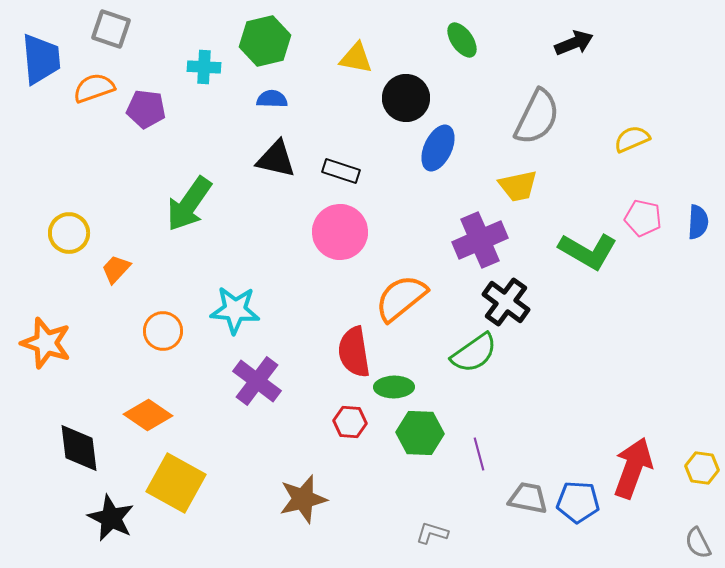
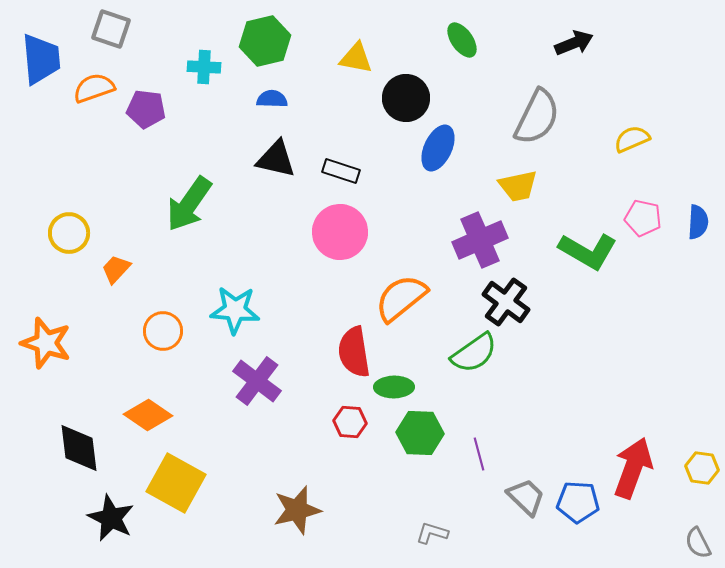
gray trapezoid at (528, 498): moved 2 px left, 1 px up; rotated 33 degrees clockwise
brown star at (303, 499): moved 6 px left, 11 px down
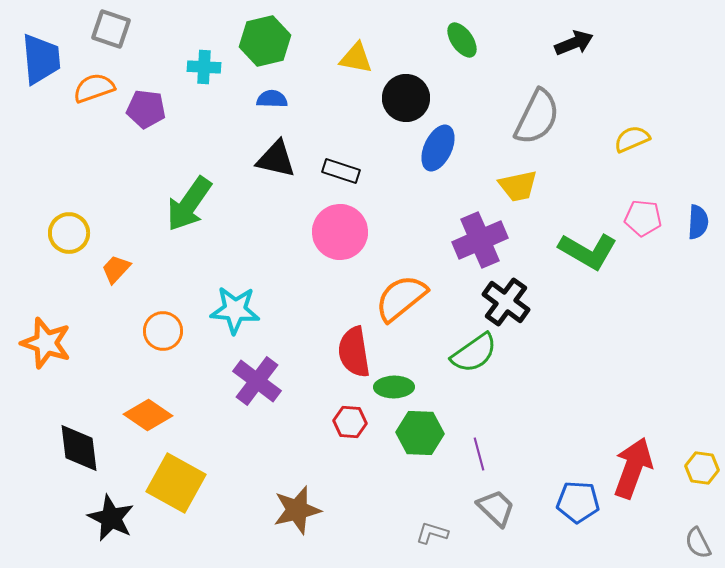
pink pentagon at (643, 218): rotated 6 degrees counterclockwise
gray trapezoid at (526, 497): moved 30 px left, 11 px down
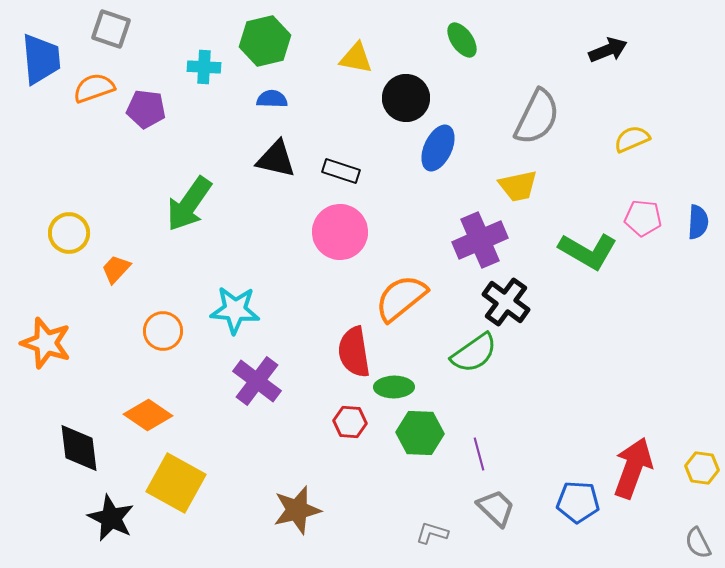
black arrow at (574, 43): moved 34 px right, 7 px down
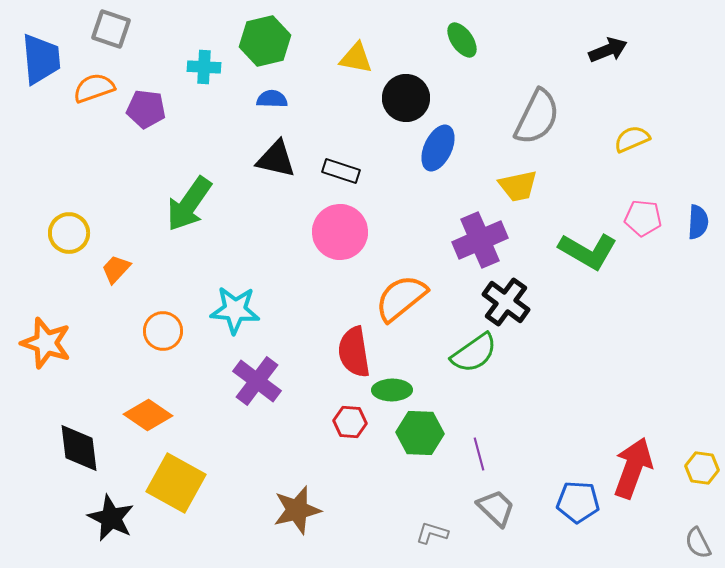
green ellipse at (394, 387): moved 2 px left, 3 px down
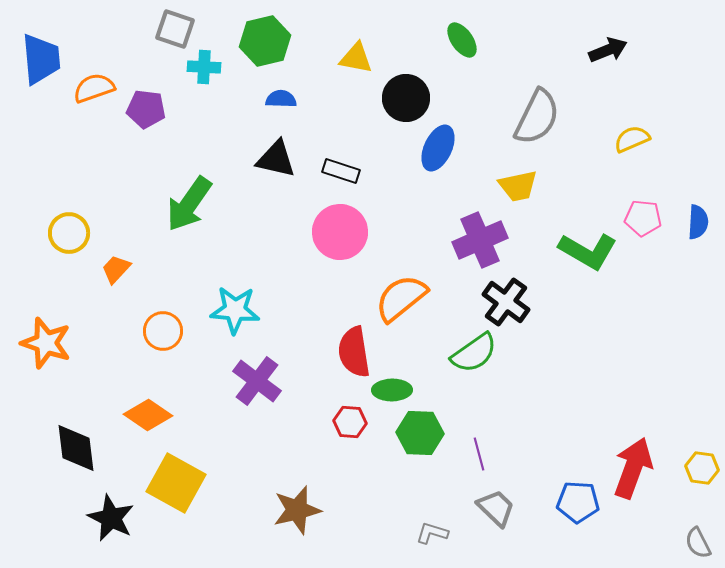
gray square at (111, 29): moved 64 px right
blue semicircle at (272, 99): moved 9 px right
black diamond at (79, 448): moved 3 px left
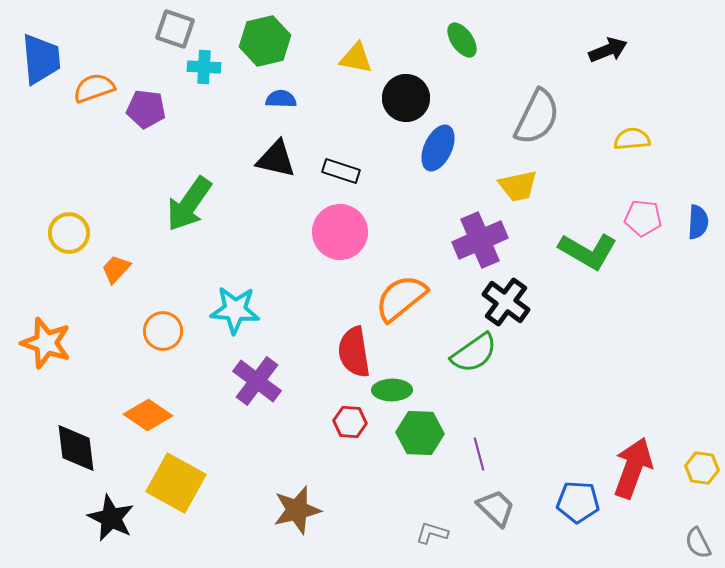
yellow semicircle at (632, 139): rotated 18 degrees clockwise
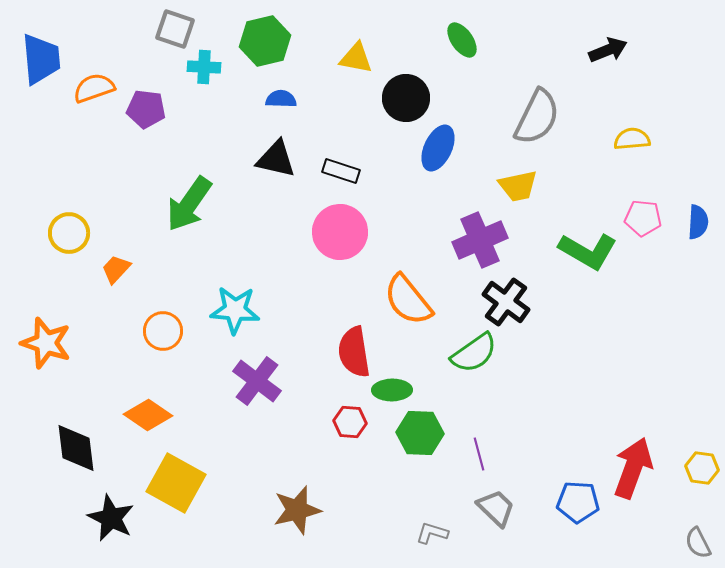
orange semicircle at (401, 298): moved 7 px right, 2 px down; rotated 90 degrees counterclockwise
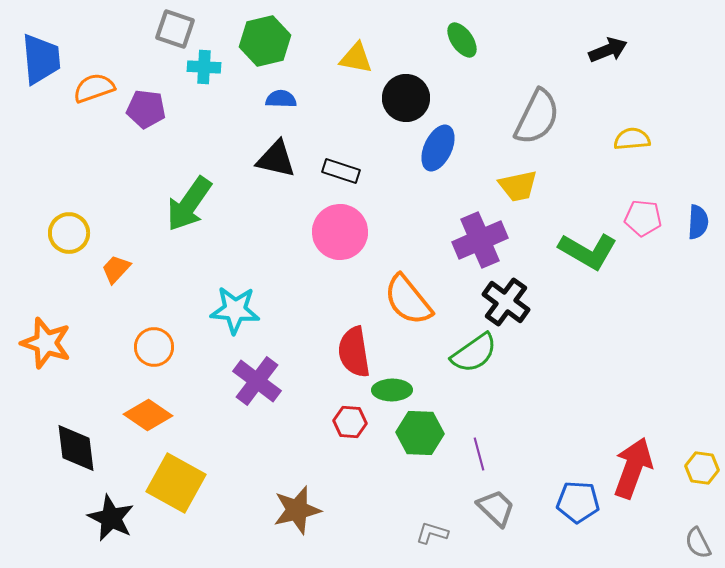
orange circle at (163, 331): moved 9 px left, 16 px down
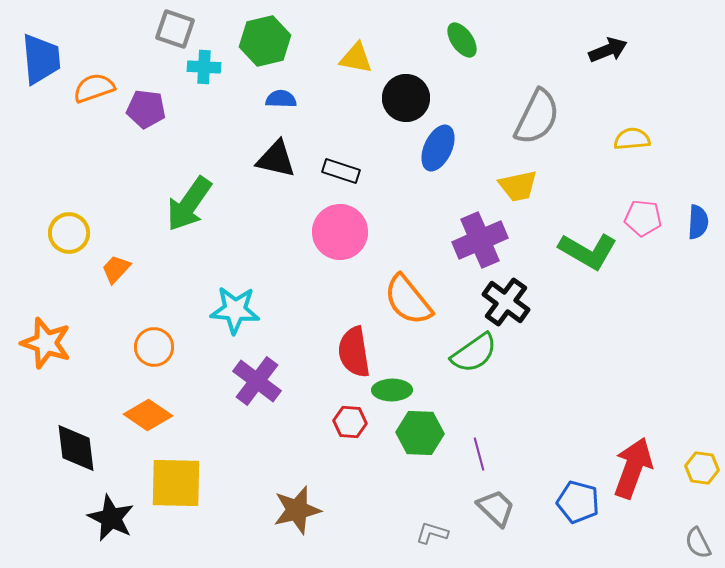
yellow square at (176, 483): rotated 28 degrees counterclockwise
blue pentagon at (578, 502): rotated 12 degrees clockwise
